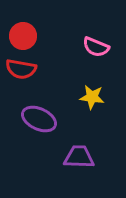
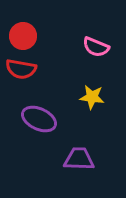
purple trapezoid: moved 2 px down
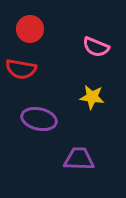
red circle: moved 7 px right, 7 px up
purple ellipse: rotated 12 degrees counterclockwise
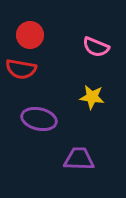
red circle: moved 6 px down
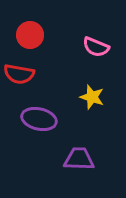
red semicircle: moved 2 px left, 5 px down
yellow star: rotated 10 degrees clockwise
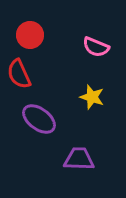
red semicircle: rotated 56 degrees clockwise
purple ellipse: rotated 24 degrees clockwise
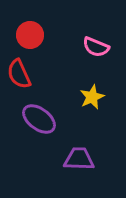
yellow star: rotated 30 degrees clockwise
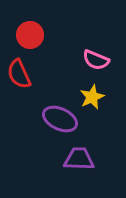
pink semicircle: moved 13 px down
purple ellipse: moved 21 px right; rotated 12 degrees counterclockwise
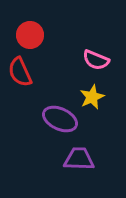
red semicircle: moved 1 px right, 2 px up
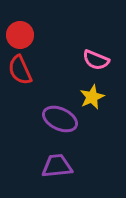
red circle: moved 10 px left
red semicircle: moved 2 px up
purple trapezoid: moved 22 px left, 7 px down; rotated 8 degrees counterclockwise
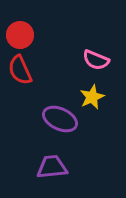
purple trapezoid: moved 5 px left, 1 px down
